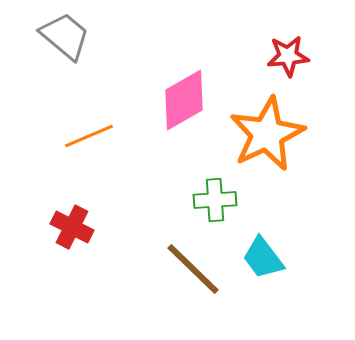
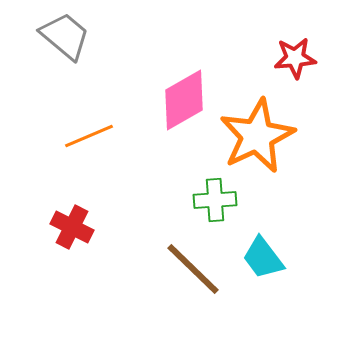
red star: moved 7 px right, 2 px down
orange star: moved 10 px left, 2 px down
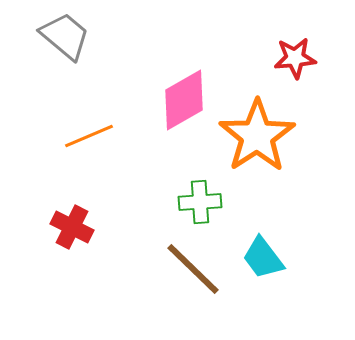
orange star: rotated 8 degrees counterclockwise
green cross: moved 15 px left, 2 px down
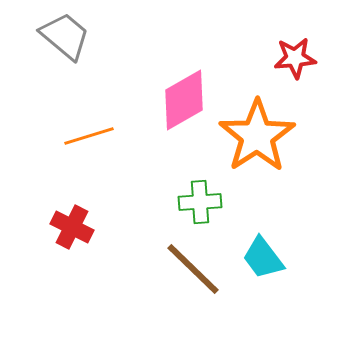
orange line: rotated 6 degrees clockwise
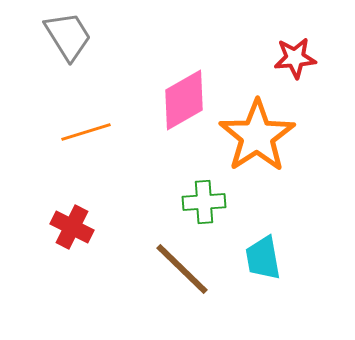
gray trapezoid: moved 3 px right; rotated 18 degrees clockwise
orange line: moved 3 px left, 4 px up
green cross: moved 4 px right
cyan trapezoid: rotated 27 degrees clockwise
brown line: moved 11 px left
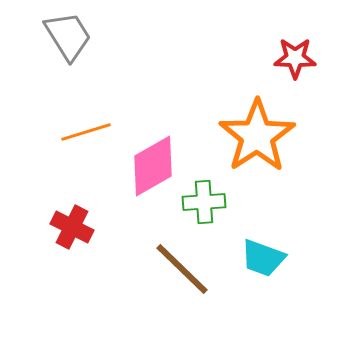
red star: rotated 6 degrees clockwise
pink diamond: moved 31 px left, 66 px down
cyan trapezoid: rotated 60 degrees counterclockwise
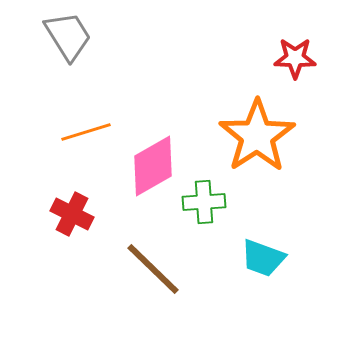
red cross: moved 13 px up
brown line: moved 29 px left
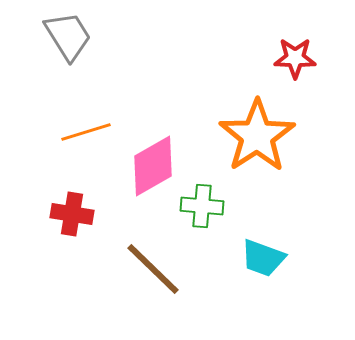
green cross: moved 2 px left, 4 px down; rotated 9 degrees clockwise
red cross: rotated 18 degrees counterclockwise
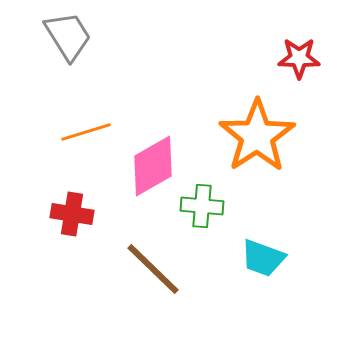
red star: moved 4 px right
